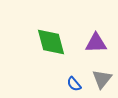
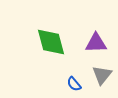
gray triangle: moved 4 px up
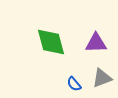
gray triangle: moved 3 px down; rotated 30 degrees clockwise
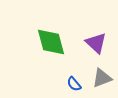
purple triangle: rotated 45 degrees clockwise
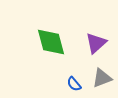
purple triangle: rotated 35 degrees clockwise
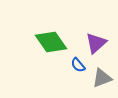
green diamond: rotated 20 degrees counterclockwise
blue semicircle: moved 4 px right, 19 px up
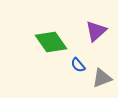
purple triangle: moved 12 px up
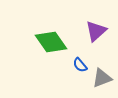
blue semicircle: moved 2 px right
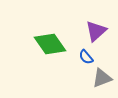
green diamond: moved 1 px left, 2 px down
blue semicircle: moved 6 px right, 8 px up
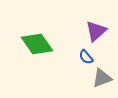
green diamond: moved 13 px left
